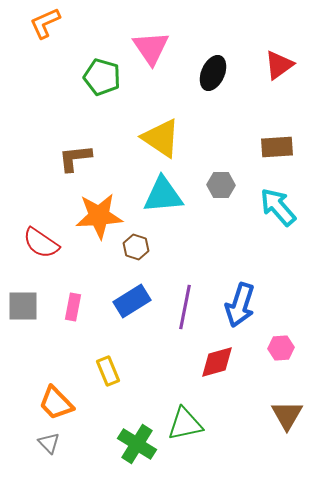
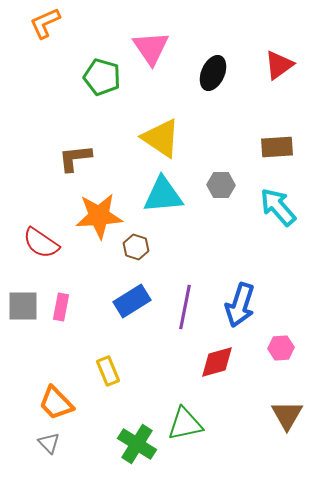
pink rectangle: moved 12 px left
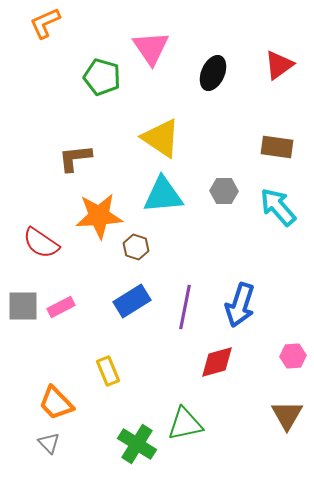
brown rectangle: rotated 12 degrees clockwise
gray hexagon: moved 3 px right, 6 px down
pink rectangle: rotated 52 degrees clockwise
pink hexagon: moved 12 px right, 8 px down
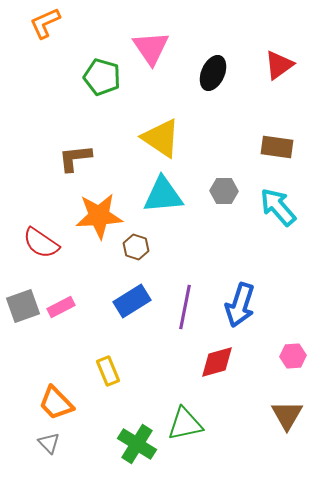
gray square: rotated 20 degrees counterclockwise
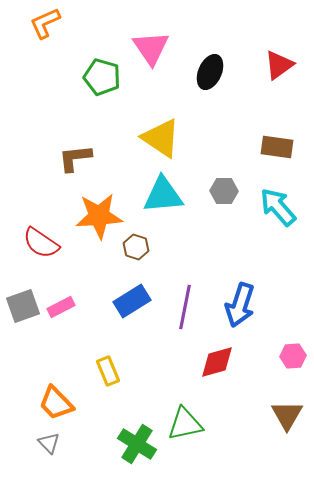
black ellipse: moved 3 px left, 1 px up
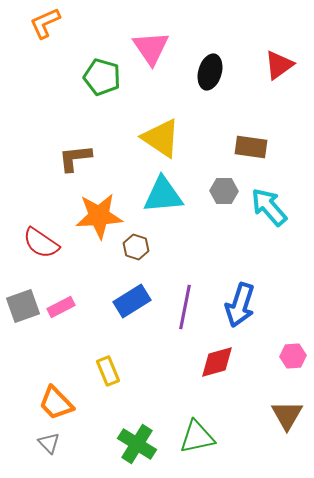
black ellipse: rotated 8 degrees counterclockwise
brown rectangle: moved 26 px left
cyan arrow: moved 9 px left
green triangle: moved 12 px right, 13 px down
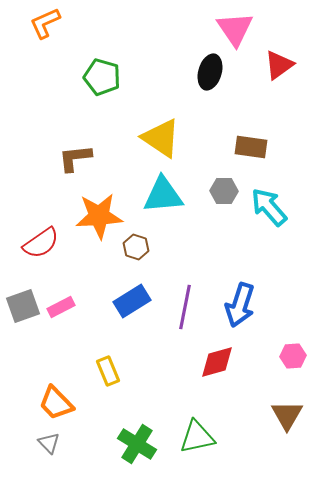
pink triangle: moved 84 px right, 19 px up
red semicircle: rotated 69 degrees counterclockwise
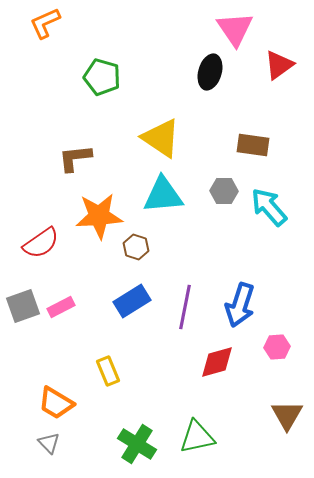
brown rectangle: moved 2 px right, 2 px up
pink hexagon: moved 16 px left, 9 px up
orange trapezoid: rotated 15 degrees counterclockwise
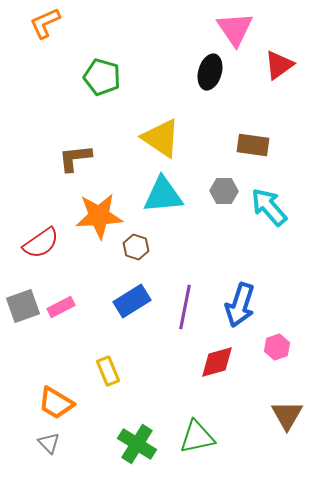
pink hexagon: rotated 15 degrees counterclockwise
